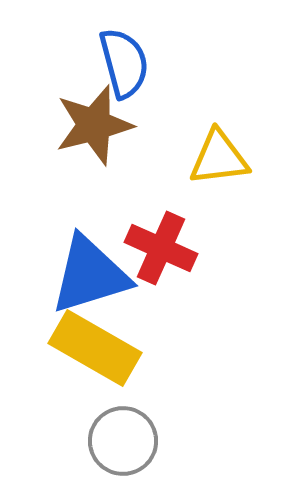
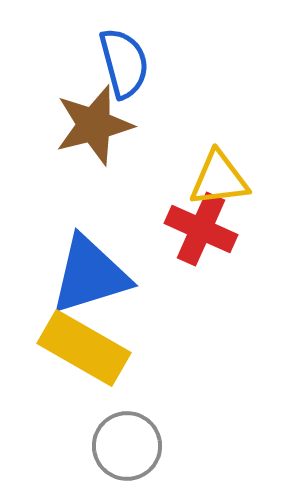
yellow triangle: moved 21 px down
red cross: moved 40 px right, 19 px up
yellow rectangle: moved 11 px left
gray circle: moved 4 px right, 5 px down
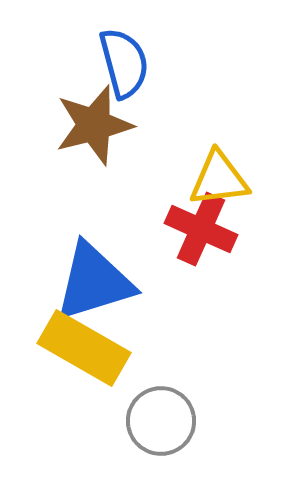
blue triangle: moved 4 px right, 7 px down
gray circle: moved 34 px right, 25 px up
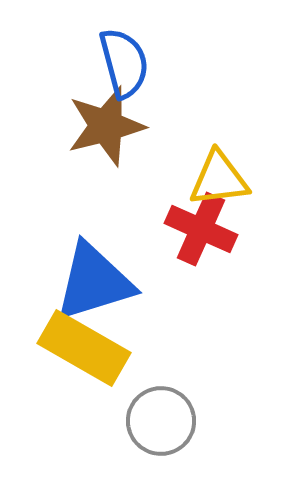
brown star: moved 12 px right, 1 px down
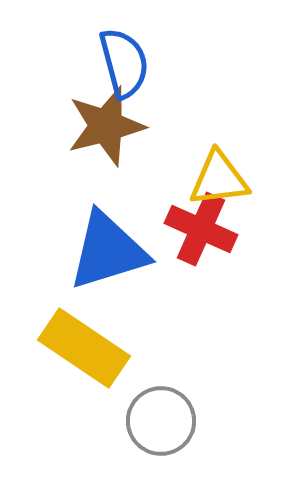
blue triangle: moved 14 px right, 31 px up
yellow rectangle: rotated 4 degrees clockwise
